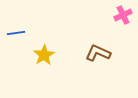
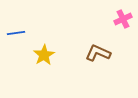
pink cross: moved 4 px down
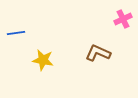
yellow star: moved 1 px left, 5 px down; rotated 30 degrees counterclockwise
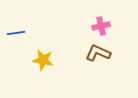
pink cross: moved 22 px left, 7 px down; rotated 12 degrees clockwise
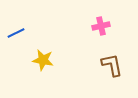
blue line: rotated 18 degrees counterclockwise
brown L-shape: moved 14 px right, 12 px down; rotated 55 degrees clockwise
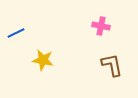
pink cross: rotated 24 degrees clockwise
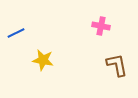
brown L-shape: moved 5 px right
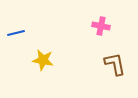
blue line: rotated 12 degrees clockwise
brown L-shape: moved 2 px left, 1 px up
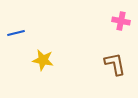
pink cross: moved 20 px right, 5 px up
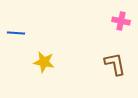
blue line: rotated 18 degrees clockwise
yellow star: moved 1 px right, 2 px down
